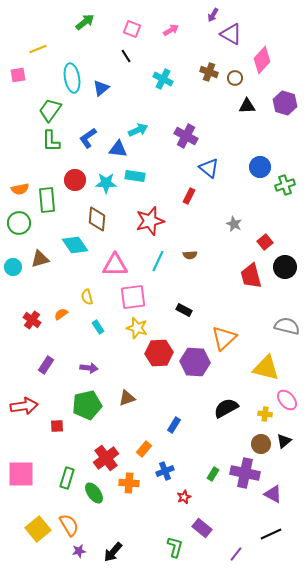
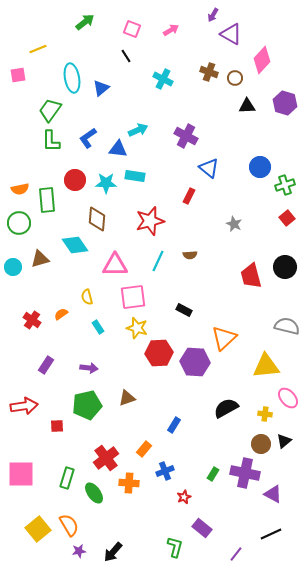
red square at (265, 242): moved 22 px right, 24 px up
yellow triangle at (266, 368): moved 2 px up; rotated 20 degrees counterclockwise
pink ellipse at (287, 400): moved 1 px right, 2 px up
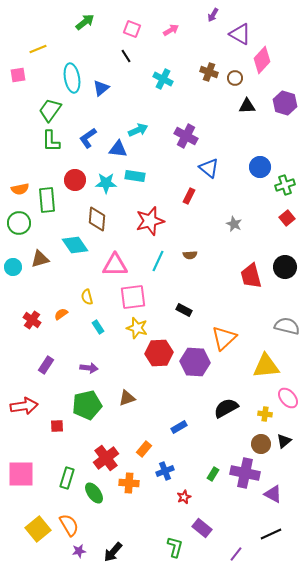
purple triangle at (231, 34): moved 9 px right
blue rectangle at (174, 425): moved 5 px right, 2 px down; rotated 28 degrees clockwise
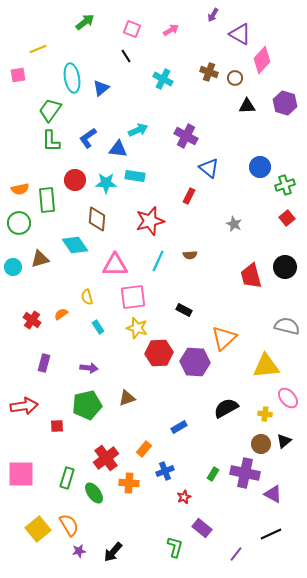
purple rectangle at (46, 365): moved 2 px left, 2 px up; rotated 18 degrees counterclockwise
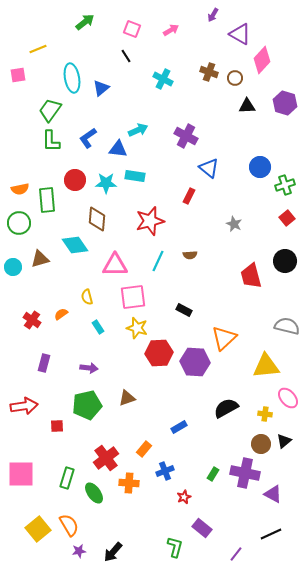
black circle at (285, 267): moved 6 px up
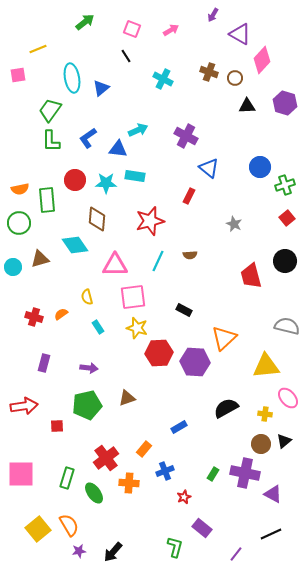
red cross at (32, 320): moved 2 px right, 3 px up; rotated 18 degrees counterclockwise
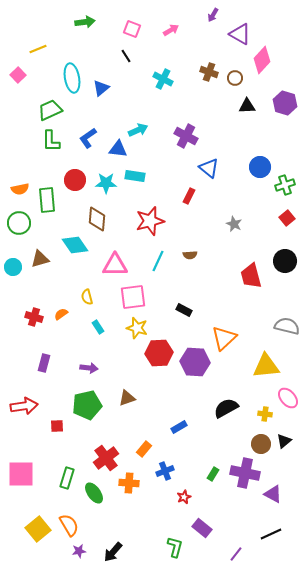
green arrow at (85, 22): rotated 30 degrees clockwise
pink square at (18, 75): rotated 35 degrees counterclockwise
green trapezoid at (50, 110): rotated 30 degrees clockwise
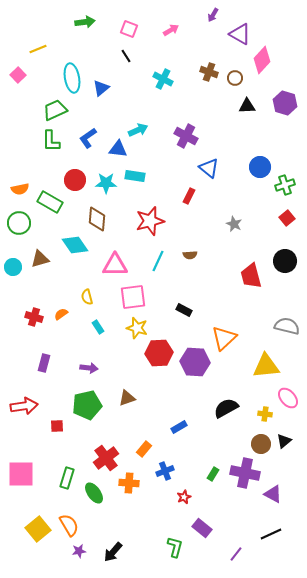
pink square at (132, 29): moved 3 px left
green trapezoid at (50, 110): moved 5 px right
green rectangle at (47, 200): moved 3 px right, 2 px down; rotated 55 degrees counterclockwise
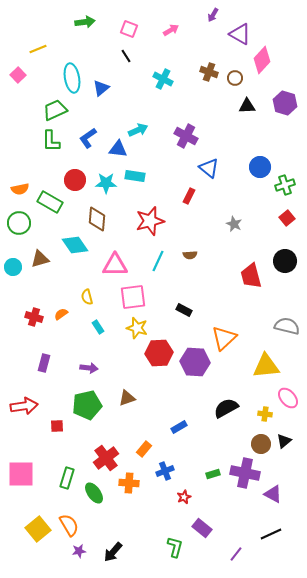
green rectangle at (213, 474): rotated 40 degrees clockwise
